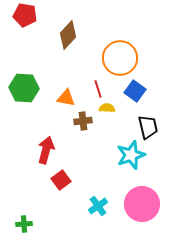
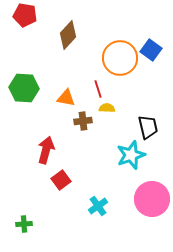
blue square: moved 16 px right, 41 px up
pink circle: moved 10 px right, 5 px up
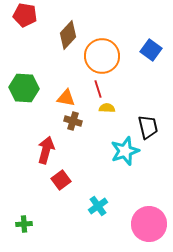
orange circle: moved 18 px left, 2 px up
brown cross: moved 10 px left; rotated 24 degrees clockwise
cyan star: moved 6 px left, 4 px up
pink circle: moved 3 px left, 25 px down
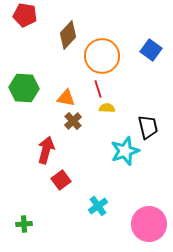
brown cross: rotated 30 degrees clockwise
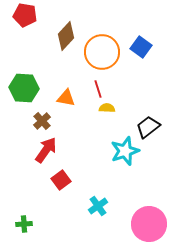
brown diamond: moved 2 px left, 1 px down
blue square: moved 10 px left, 3 px up
orange circle: moved 4 px up
brown cross: moved 31 px left
black trapezoid: rotated 115 degrees counterclockwise
red arrow: rotated 20 degrees clockwise
